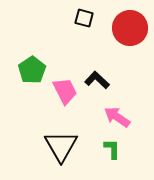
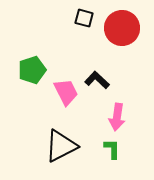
red circle: moved 8 px left
green pentagon: rotated 16 degrees clockwise
pink trapezoid: moved 1 px right, 1 px down
pink arrow: rotated 116 degrees counterclockwise
black triangle: rotated 33 degrees clockwise
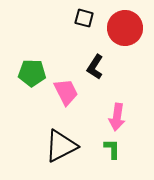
red circle: moved 3 px right
green pentagon: moved 3 px down; rotated 20 degrees clockwise
black L-shape: moved 2 px left, 13 px up; rotated 100 degrees counterclockwise
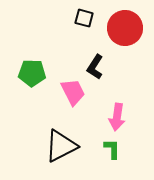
pink trapezoid: moved 7 px right
